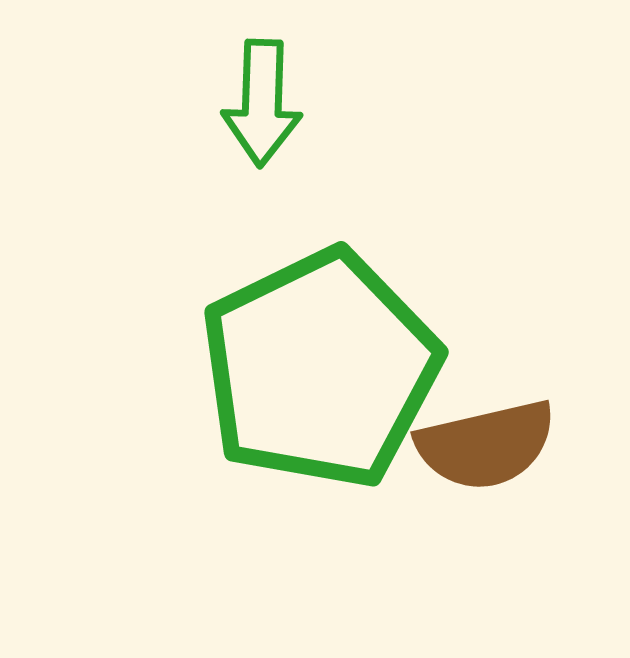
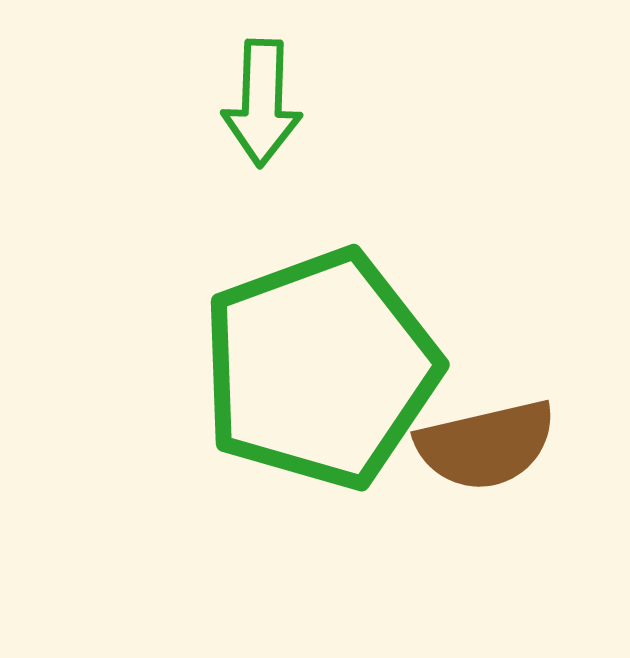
green pentagon: rotated 6 degrees clockwise
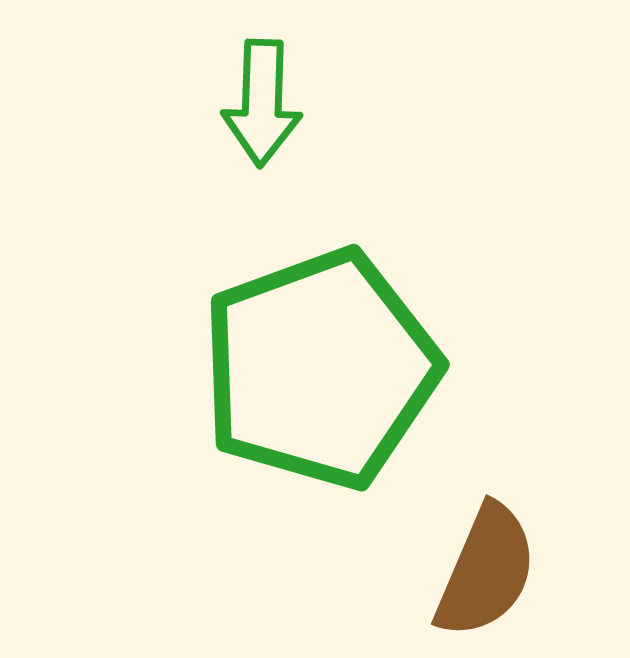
brown semicircle: moved 126 px down; rotated 54 degrees counterclockwise
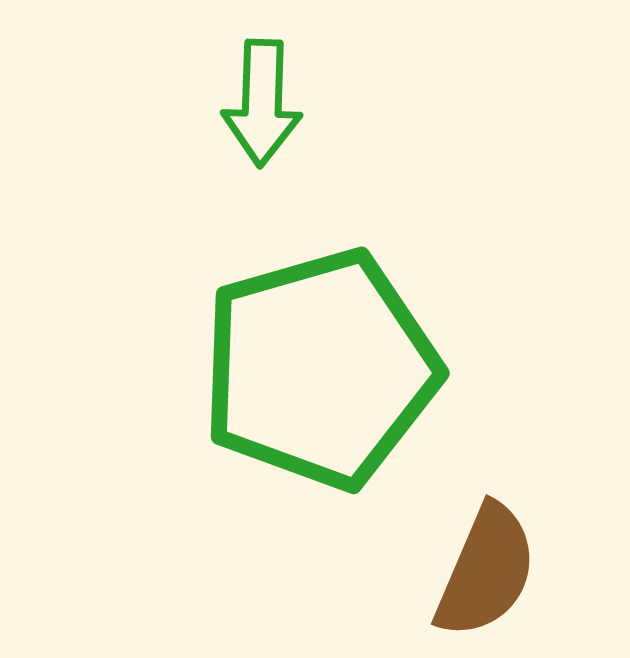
green pentagon: rotated 4 degrees clockwise
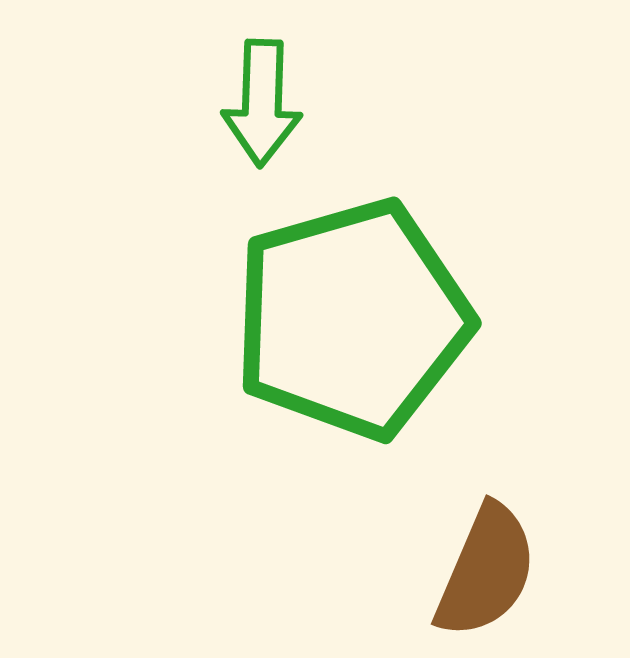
green pentagon: moved 32 px right, 50 px up
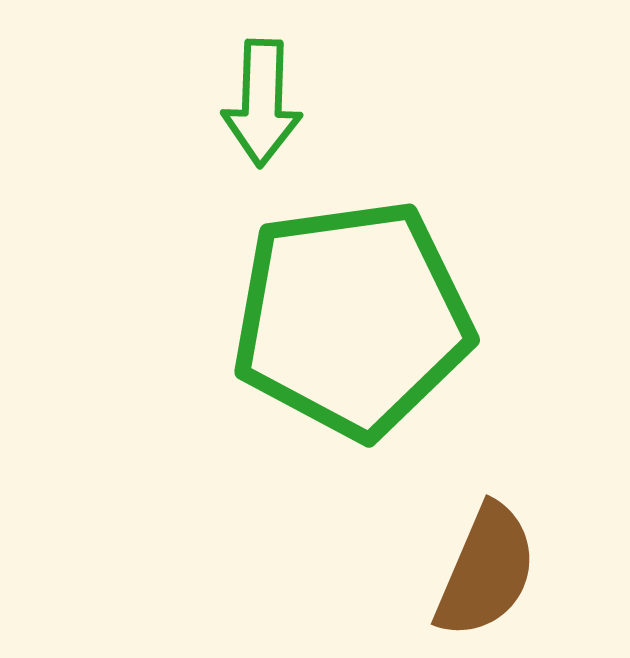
green pentagon: rotated 8 degrees clockwise
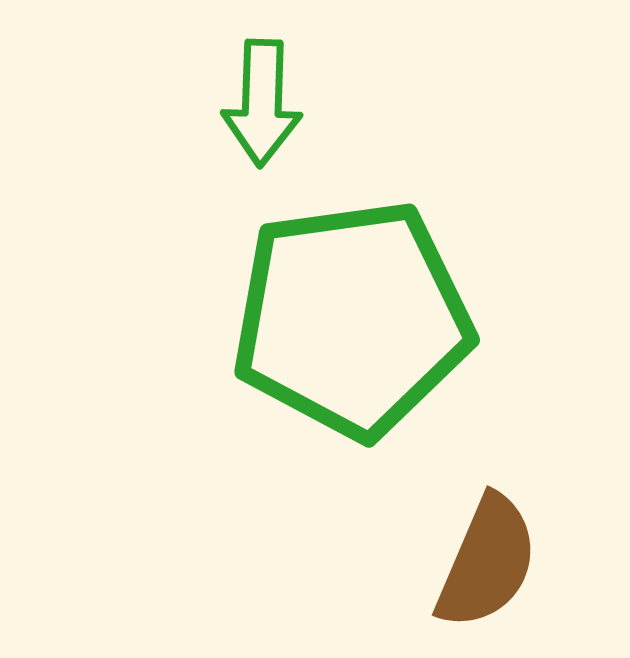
brown semicircle: moved 1 px right, 9 px up
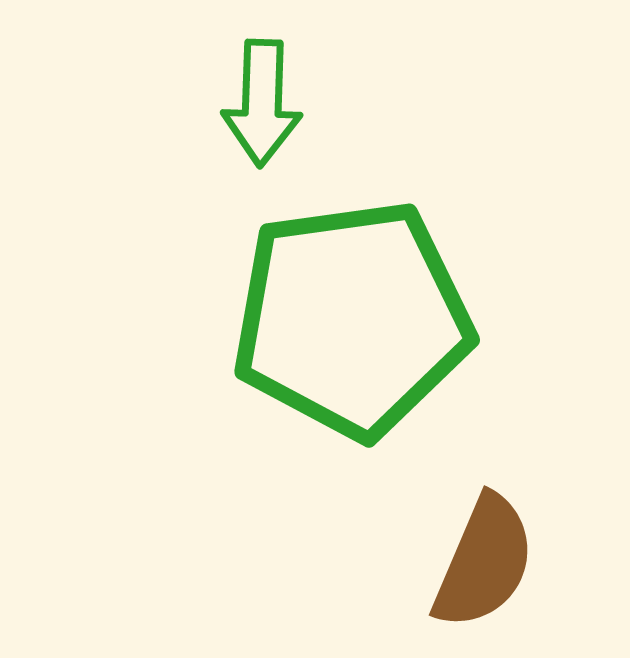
brown semicircle: moved 3 px left
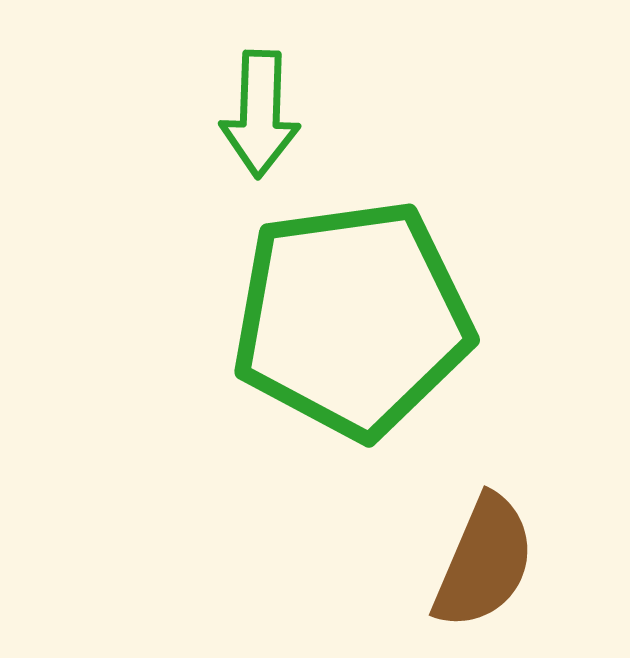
green arrow: moved 2 px left, 11 px down
